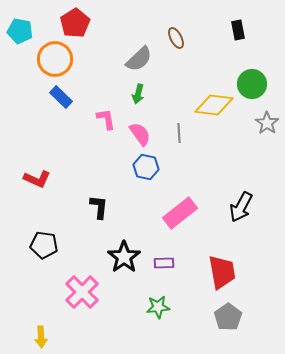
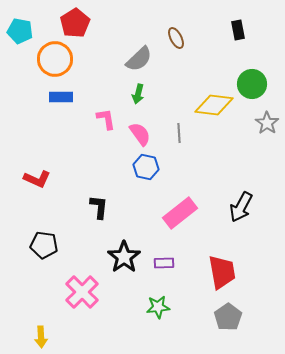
blue rectangle: rotated 45 degrees counterclockwise
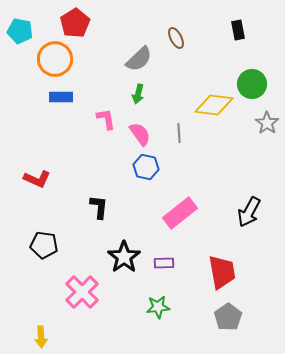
black arrow: moved 8 px right, 5 px down
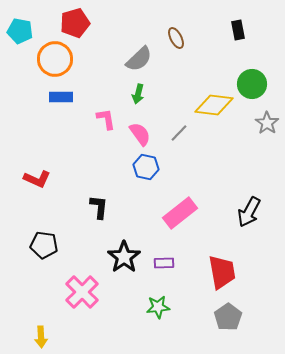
red pentagon: rotated 16 degrees clockwise
gray line: rotated 48 degrees clockwise
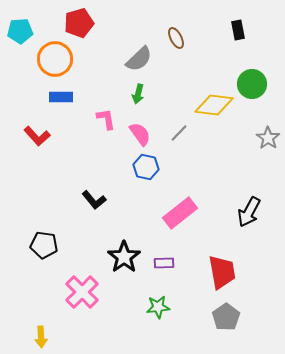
red pentagon: moved 4 px right
cyan pentagon: rotated 15 degrees counterclockwise
gray star: moved 1 px right, 15 px down
red L-shape: moved 43 px up; rotated 24 degrees clockwise
black L-shape: moved 5 px left, 7 px up; rotated 135 degrees clockwise
gray pentagon: moved 2 px left
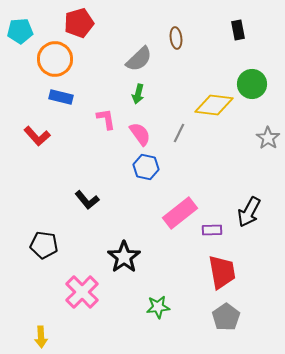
brown ellipse: rotated 20 degrees clockwise
blue rectangle: rotated 15 degrees clockwise
gray line: rotated 18 degrees counterclockwise
black L-shape: moved 7 px left
purple rectangle: moved 48 px right, 33 px up
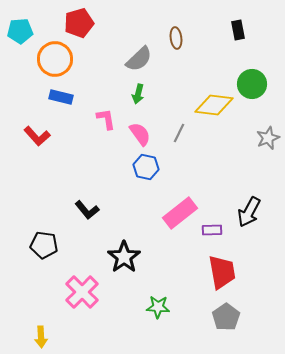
gray star: rotated 15 degrees clockwise
black L-shape: moved 10 px down
green star: rotated 10 degrees clockwise
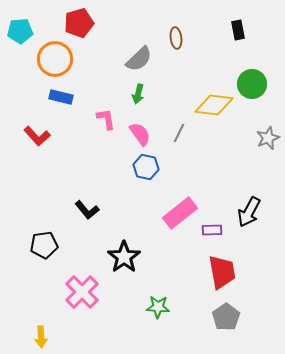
black pentagon: rotated 16 degrees counterclockwise
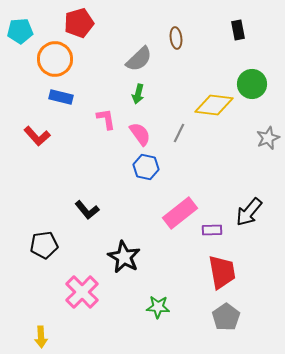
black arrow: rotated 12 degrees clockwise
black star: rotated 8 degrees counterclockwise
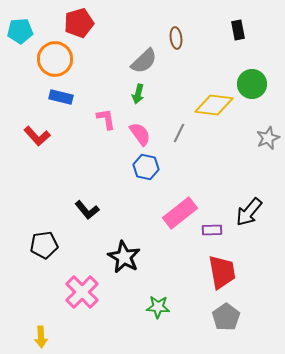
gray semicircle: moved 5 px right, 2 px down
